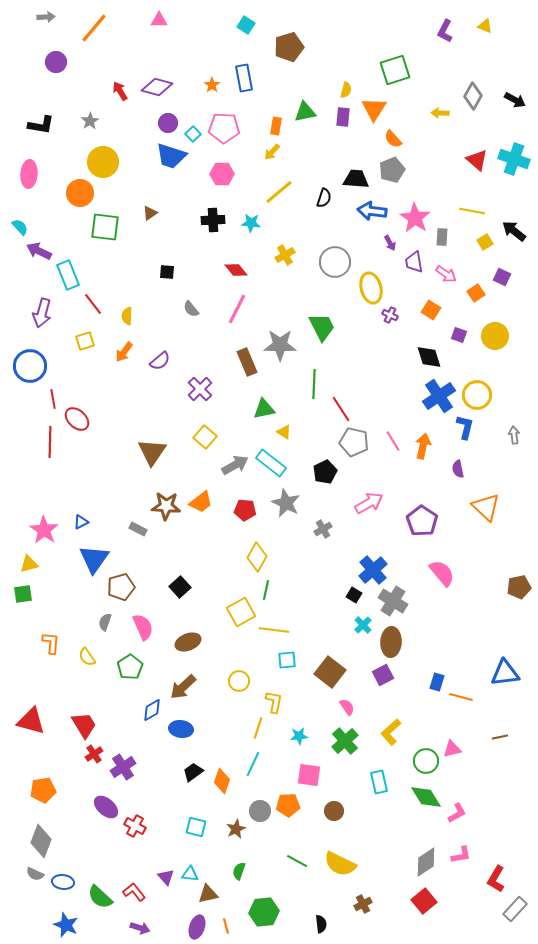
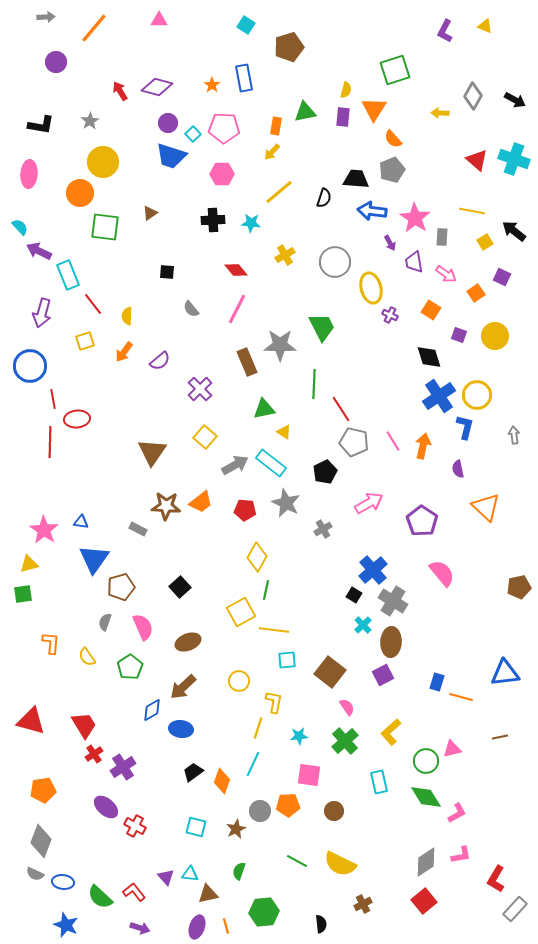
red ellipse at (77, 419): rotated 50 degrees counterclockwise
blue triangle at (81, 522): rotated 35 degrees clockwise
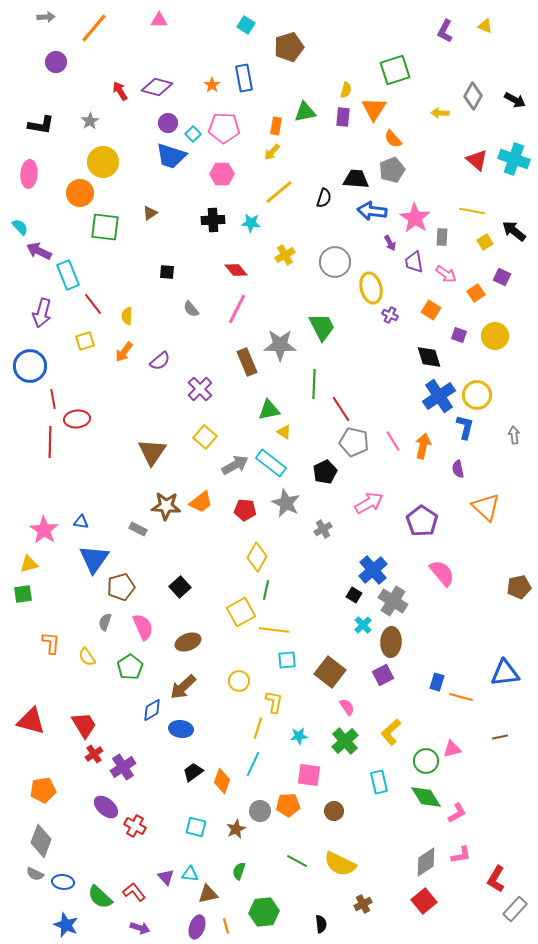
green triangle at (264, 409): moved 5 px right, 1 px down
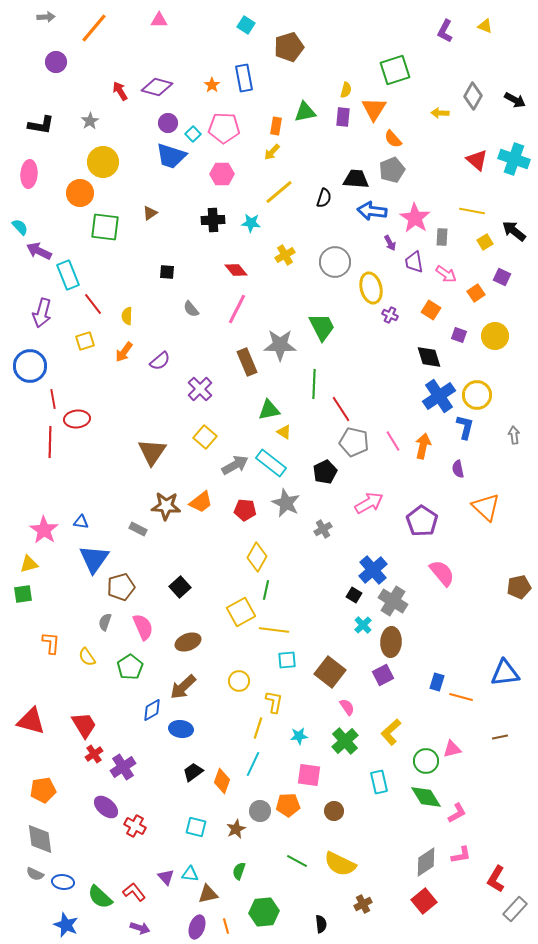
gray diamond at (41, 841): moved 1 px left, 2 px up; rotated 28 degrees counterclockwise
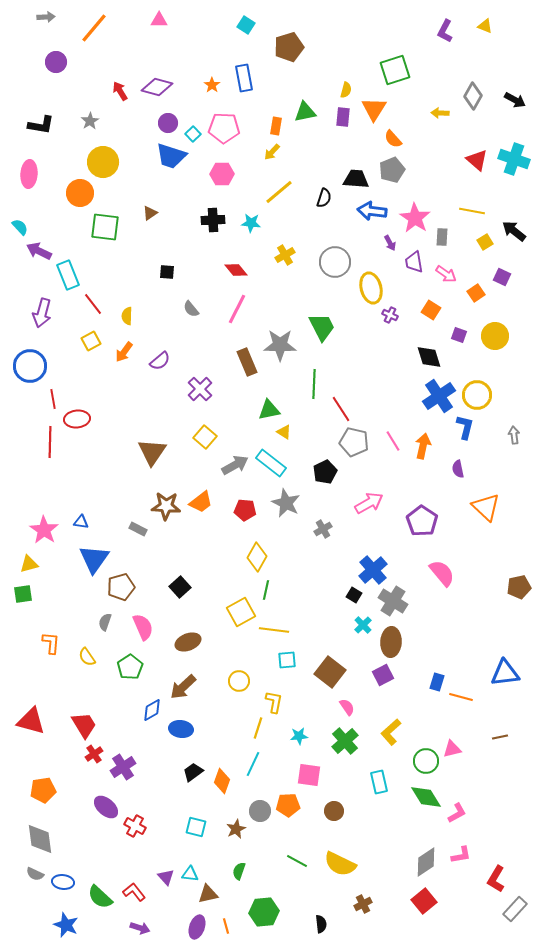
yellow square at (85, 341): moved 6 px right; rotated 12 degrees counterclockwise
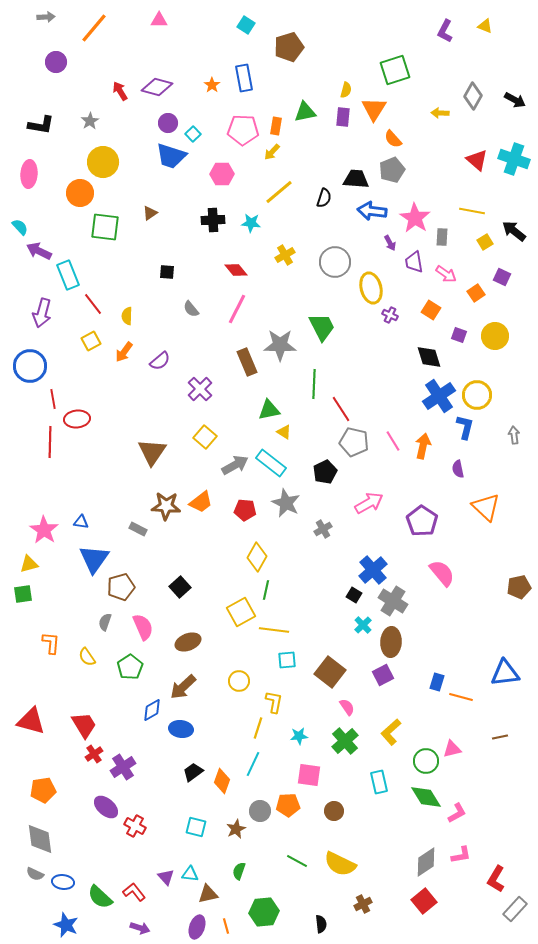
pink pentagon at (224, 128): moved 19 px right, 2 px down
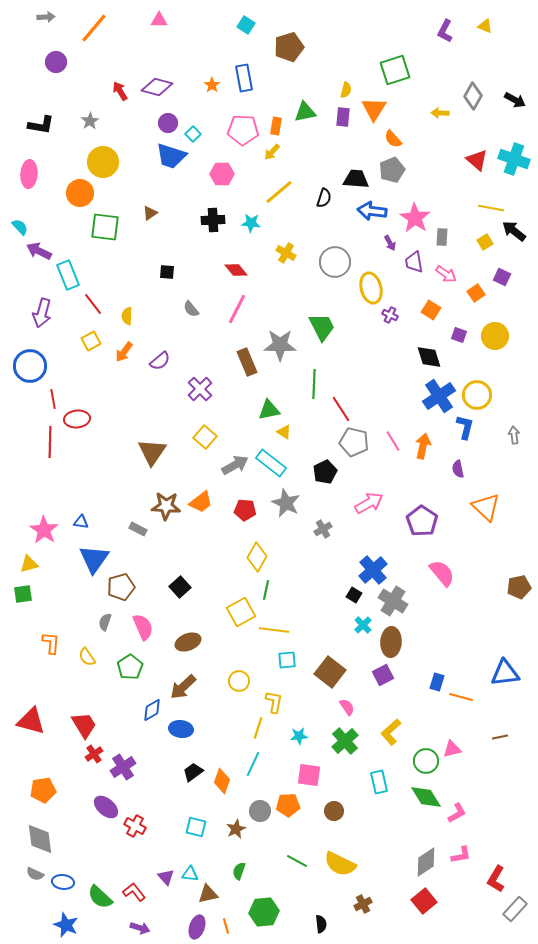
yellow line at (472, 211): moved 19 px right, 3 px up
yellow cross at (285, 255): moved 1 px right, 2 px up; rotated 30 degrees counterclockwise
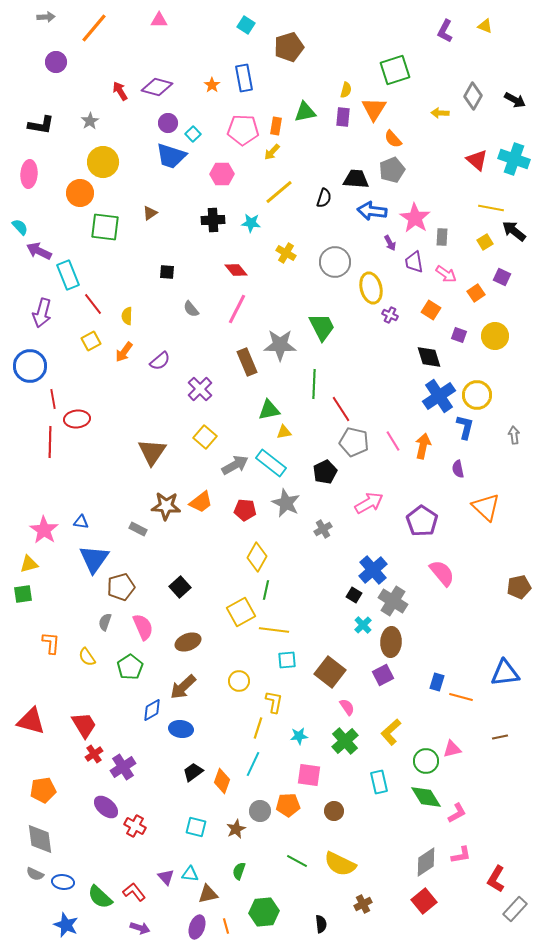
yellow triangle at (284, 432): rotated 42 degrees counterclockwise
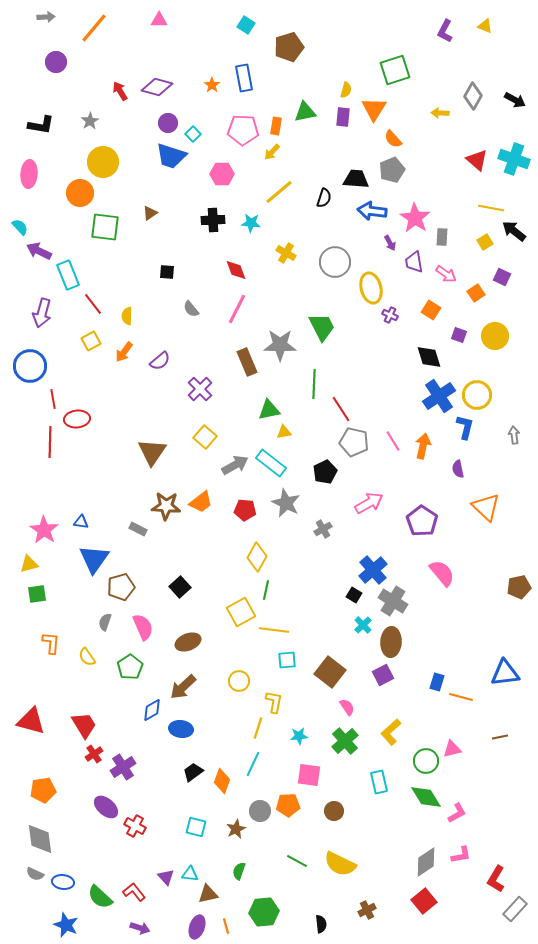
red diamond at (236, 270): rotated 20 degrees clockwise
green square at (23, 594): moved 14 px right
brown cross at (363, 904): moved 4 px right, 6 px down
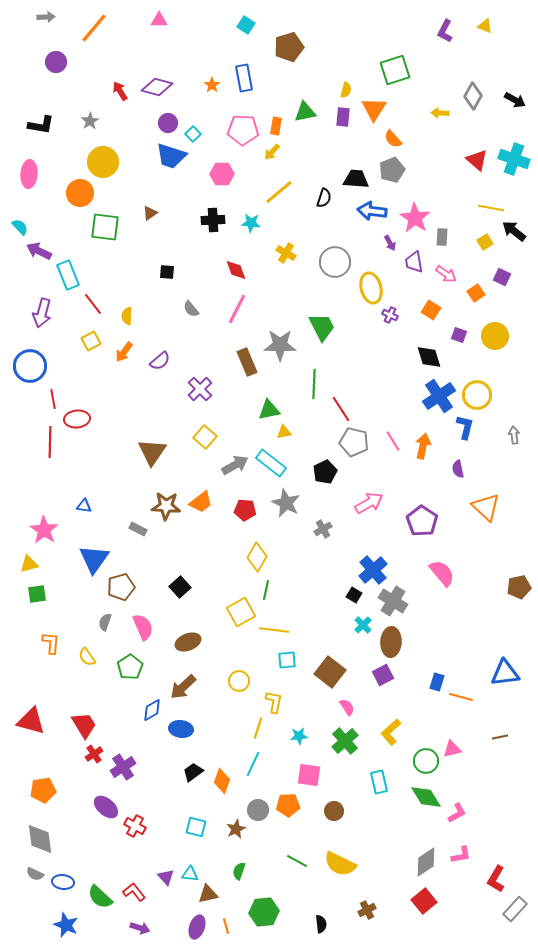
blue triangle at (81, 522): moved 3 px right, 16 px up
gray circle at (260, 811): moved 2 px left, 1 px up
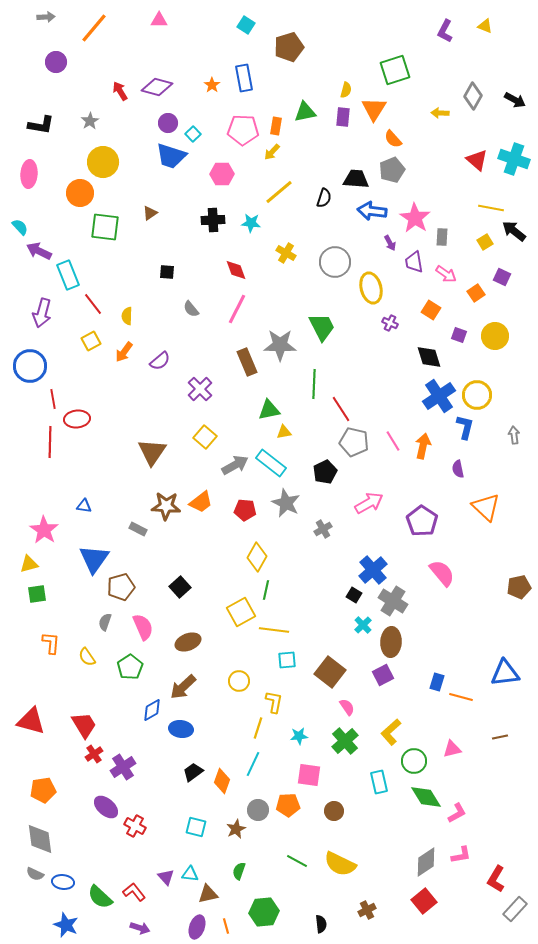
purple cross at (390, 315): moved 8 px down
green circle at (426, 761): moved 12 px left
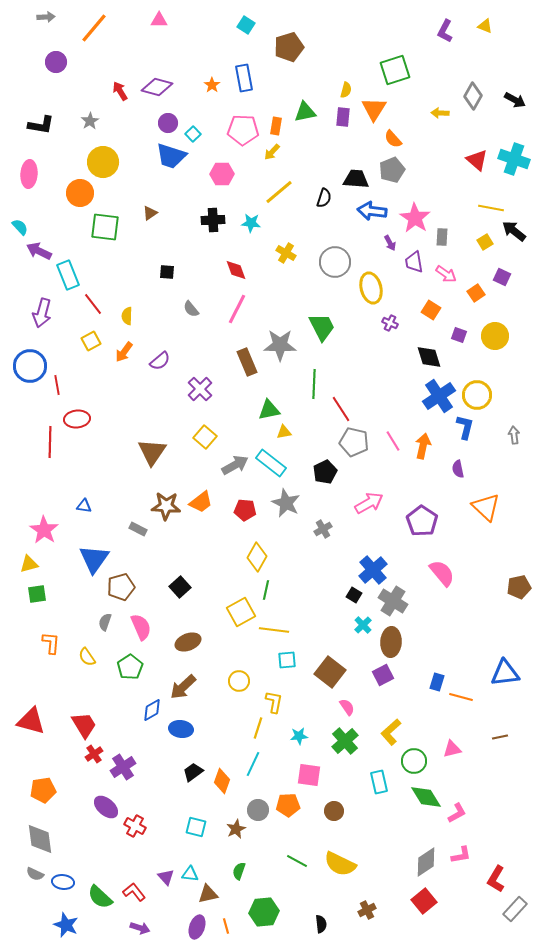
red line at (53, 399): moved 4 px right, 14 px up
pink semicircle at (143, 627): moved 2 px left
